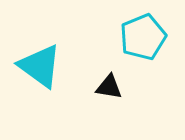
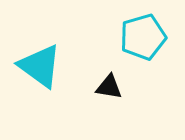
cyan pentagon: rotated 6 degrees clockwise
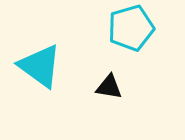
cyan pentagon: moved 12 px left, 9 px up
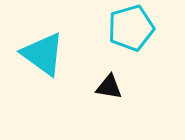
cyan triangle: moved 3 px right, 12 px up
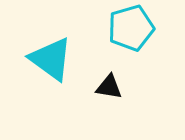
cyan triangle: moved 8 px right, 5 px down
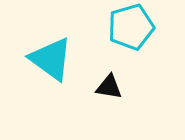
cyan pentagon: moved 1 px up
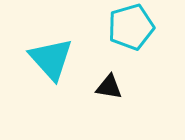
cyan triangle: rotated 12 degrees clockwise
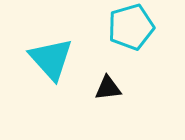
black triangle: moved 1 px left, 1 px down; rotated 16 degrees counterclockwise
